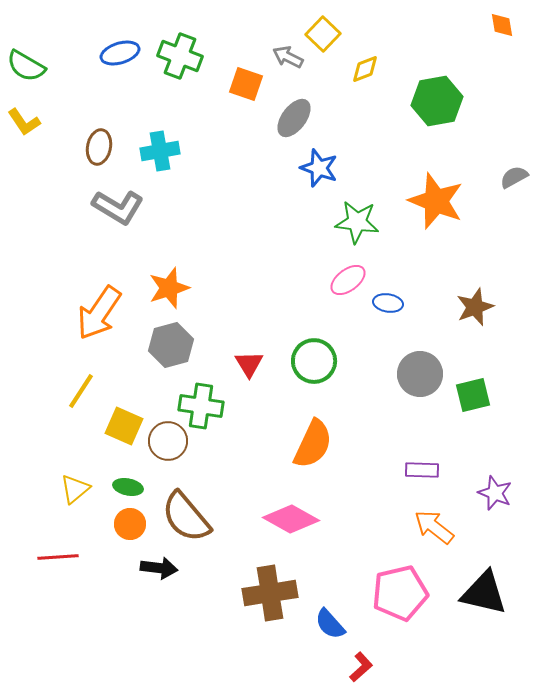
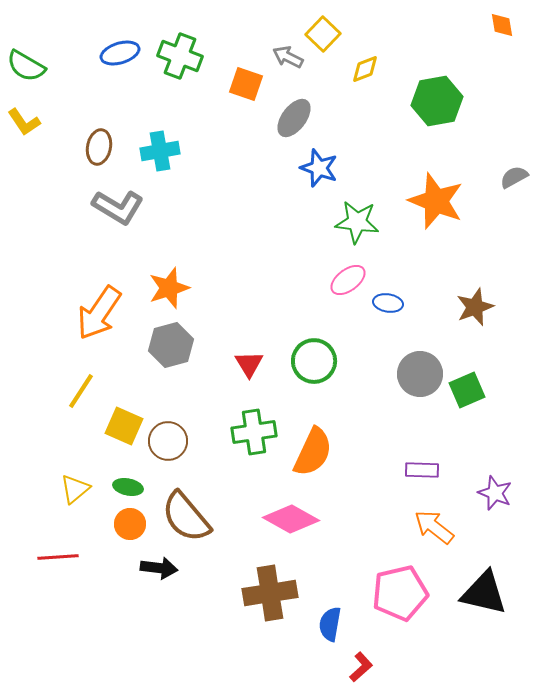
green square at (473, 395): moved 6 px left, 5 px up; rotated 9 degrees counterclockwise
green cross at (201, 406): moved 53 px right, 26 px down; rotated 18 degrees counterclockwise
orange semicircle at (313, 444): moved 8 px down
blue semicircle at (330, 624): rotated 52 degrees clockwise
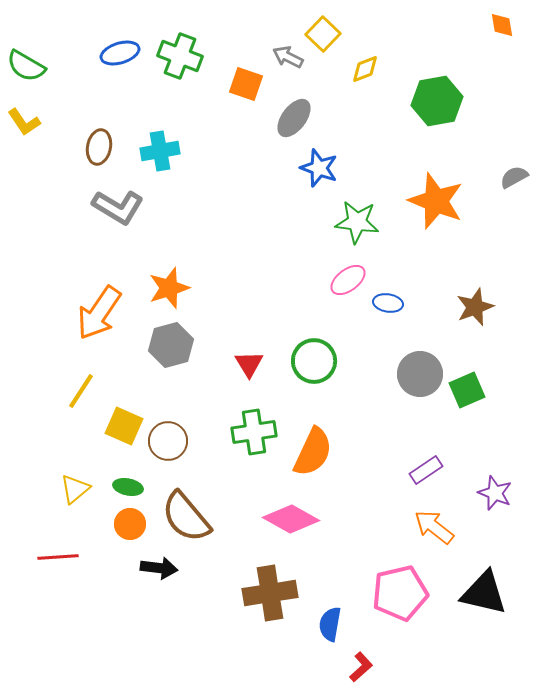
purple rectangle at (422, 470): moved 4 px right; rotated 36 degrees counterclockwise
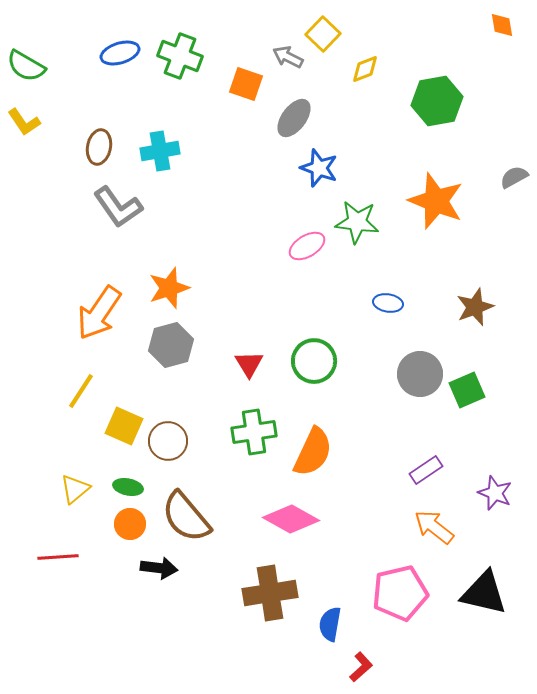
gray L-shape at (118, 207): rotated 24 degrees clockwise
pink ellipse at (348, 280): moved 41 px left, 34 px up; rotated 6 degrees clockwise
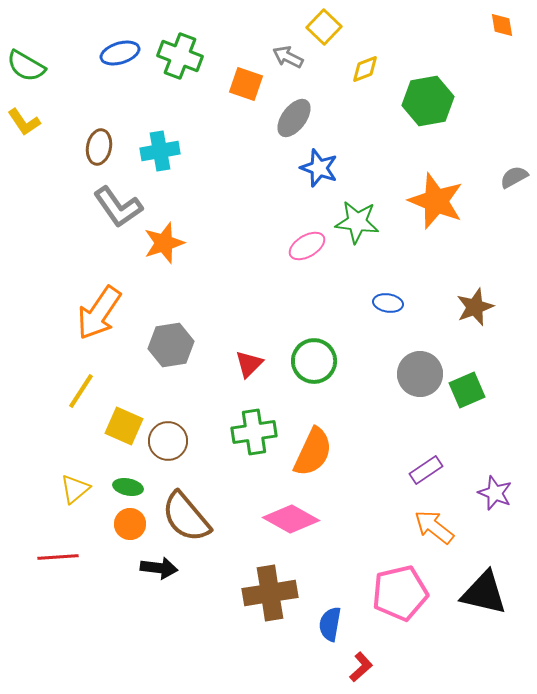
yellow square at (323, 34): moved 1 px right, 7 px up
green hexagon at (437, 101): moved 9 px left
orange star at (169, 288): moved 5 px left, 45 px up
gray hexagon at (171, 345): rotated 6 degrees clockwise
red triangle at (249, 364): rotated 16 degrees clockwise
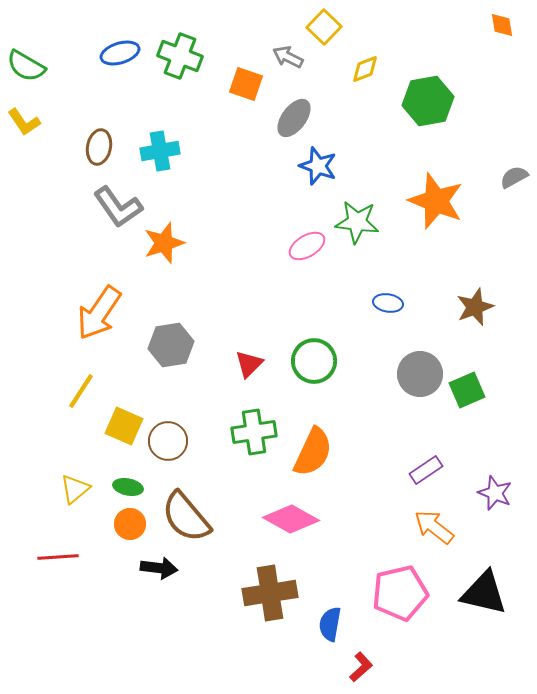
blue star at (319, 168): moved 1 px left, 2 px up
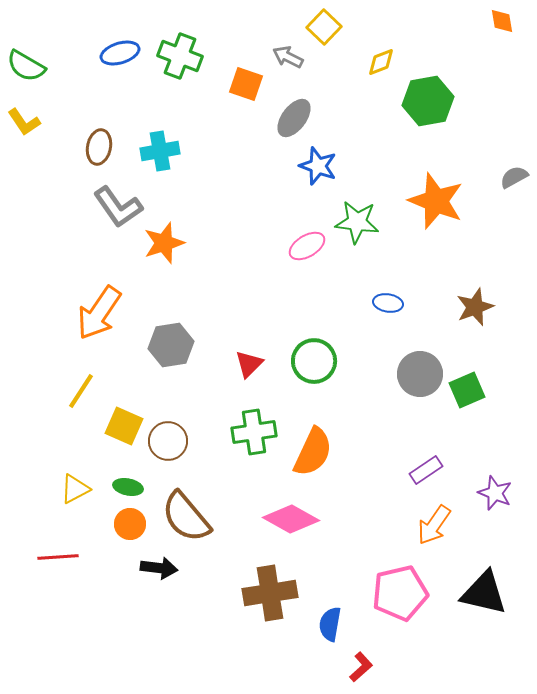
orange diamond at (502, 25): moved 4 px up
yellow diamond at (365, 69): moved 16 px right, 7 px up
yellow triangle at (75, 489): rotated 12 degrees clockwise
orange arrow at (434, 527): moved 2 px up; rotated 93 degrees counterclockwise
